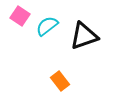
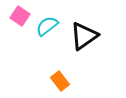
black triangle: rotated 16 degrees counterclockwise
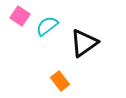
black triangle: moved 7 px down
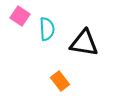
cyan semicircle: moved 3 px down; rotated 125 degrees clockwise
black triangle: rotated 44 degrees clockwise
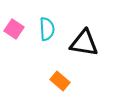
pink square: moved 6 px left, 13 px down
orange rectangle: rotated 12 degrees counterclockwise
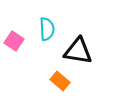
pink square: moved 12 px down
black triangle: moved 6 px left, 8 px down
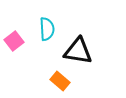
pink square: rotated 18 degrees clockwise
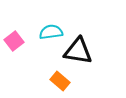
cyan semicircle: moved 4 px right, 3 px down; rotated 95 degrees counterclockwise
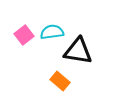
cyan semicircle: moved 1 px right
pink square: moved 10 px right, 6 px up
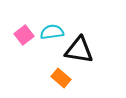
black triangle: moved 1 px right, 1 px up
orange rectangle: moved 1 px right, 3 px up
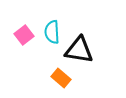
cyan semicircle: rotated 85 degrees counterclockwise
